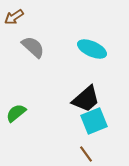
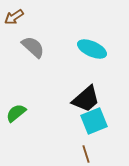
brown line: rotated 18 degrees clockwise
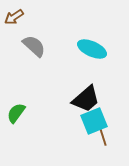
gray semicircle: moved 1 px right, 1 px up
green semicircle: rotated 15 degrees counterclockwise
brown line: moved 17 px right, 17 px up
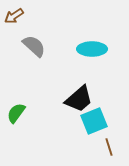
brown arrow: moved 1 px up
cyan ellipse: rotated 24 degrees counterclockwise
black trapezoid: moved 7 px left
brown line: moved 6 px right, 10 px down
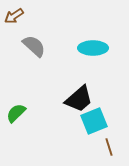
cyan ellipse: moved 1 px right, 1 px up
green semicircle: rotated 10 degrees clockwise
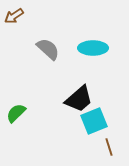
gray semicircle: moved 14 px right, 3 px down
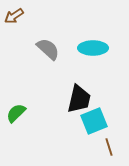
black trapezoid: rotated 36 degrees counterclockwise
